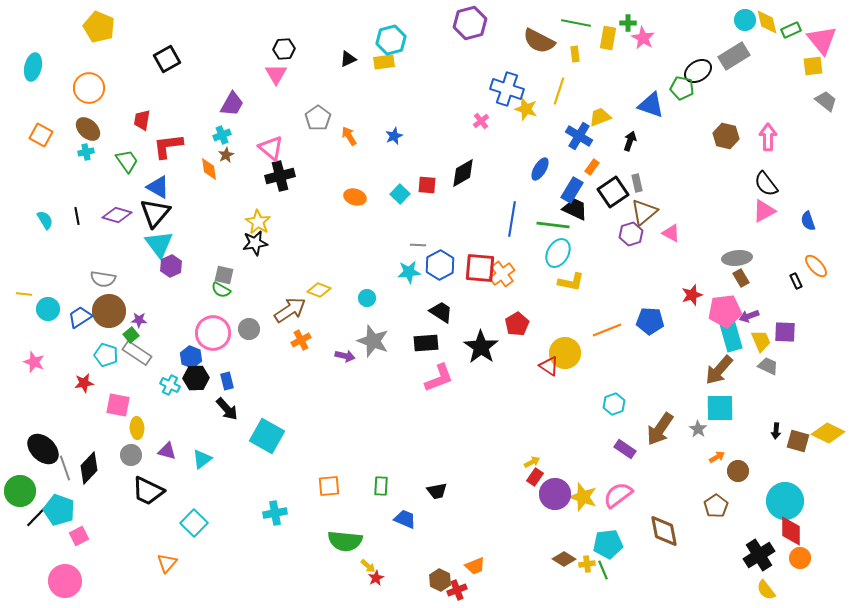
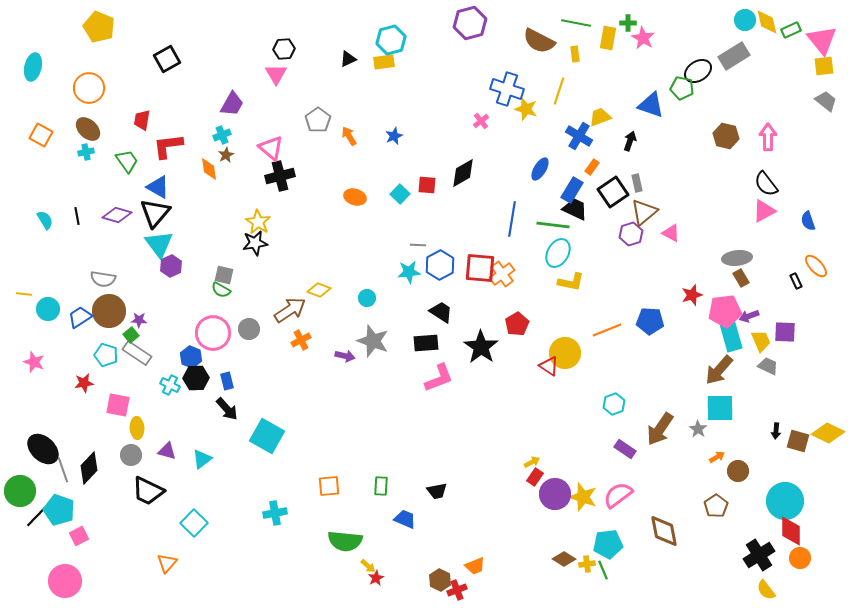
yellow square at (813, 66): moved 11 px right
gray pentagon at (318, 118): moved 2 px down
gray line at (65, 468): moved 2 px left, 2 px down
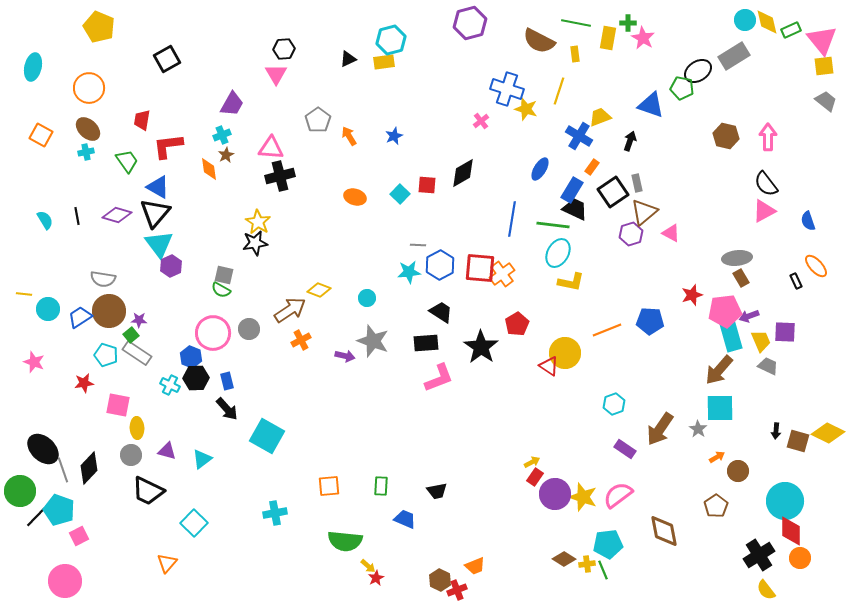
pink triangle at (271, 148): rotated 36 degrees counterclockwise
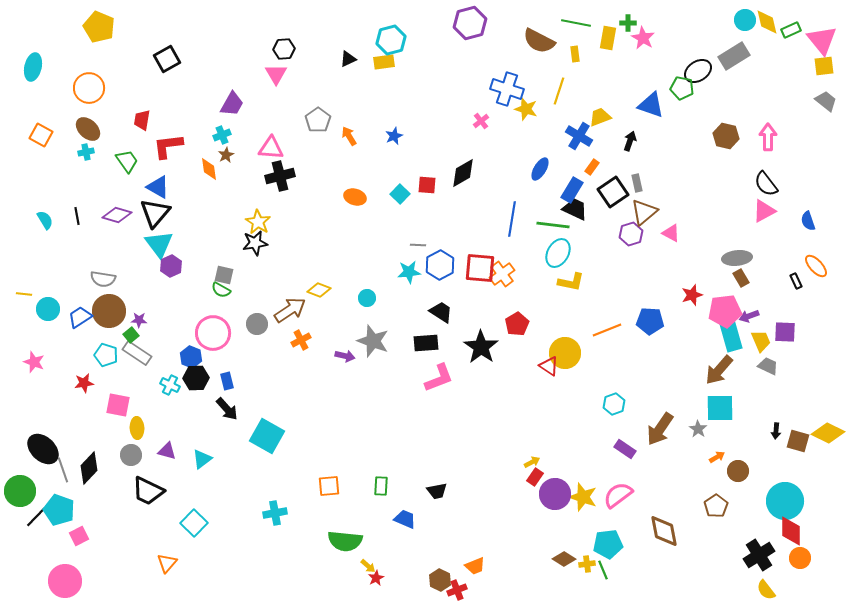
gray circle at (249, 329): moved 8 px right, 5 px up
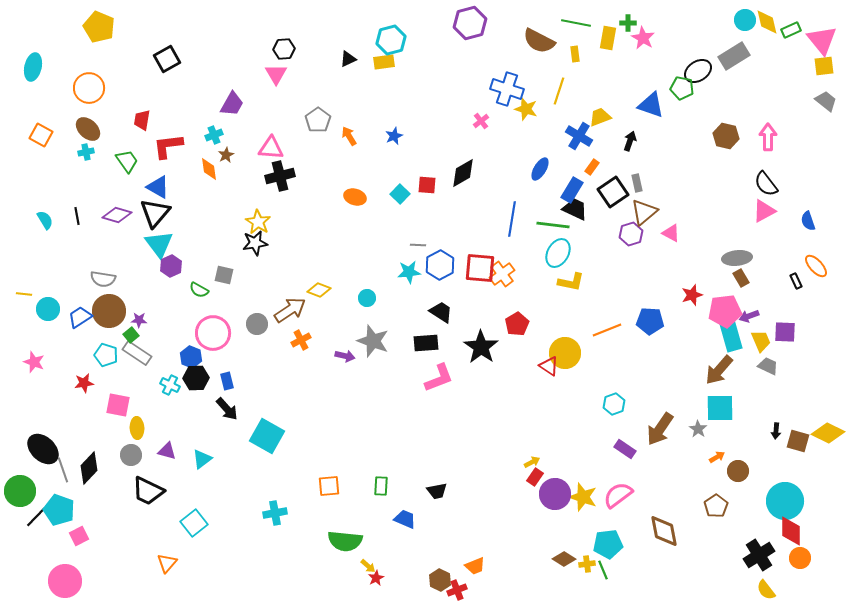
cyan cross at (222, 135): moved 8 px left
green semicircle at (221, 290): moved 22 px left
cyan square at (194, 523): rotated 8 degrees clockwise
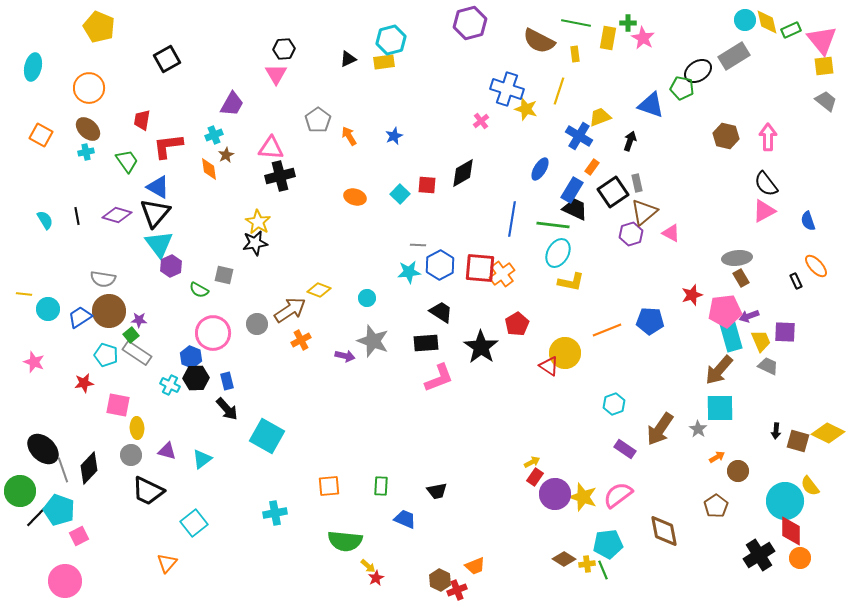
yellow semicircle at (766, 590): moved 44 px right, 104 px up
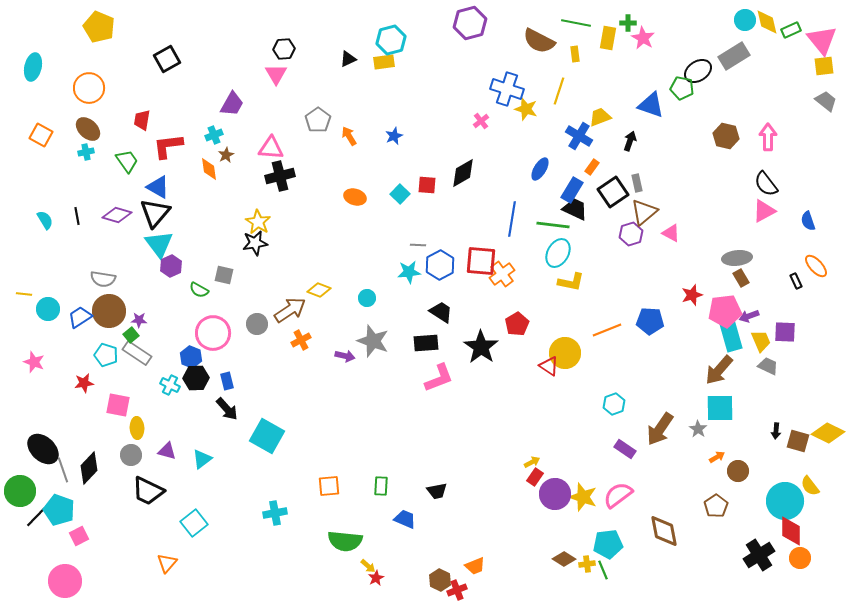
red square at (480, 268): moved 1 px right, 7 px up
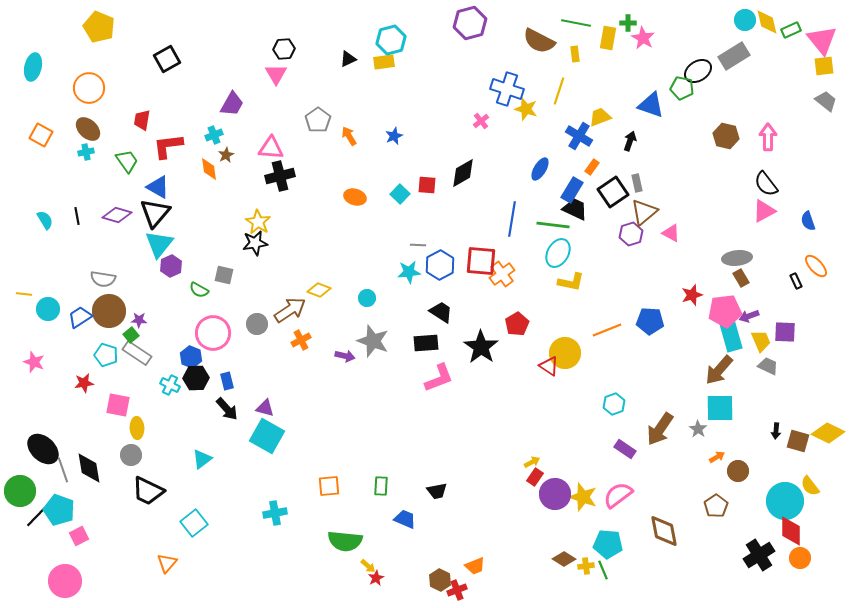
cyan triangle at (159, 244): rotated 16 degrees clockwise
purple triangle at (167, 451): moved 98 px right, 43 px up
black diamond at (89, 468): rotated 52 degrees counterclockwise
cyan pentagon at (608, 544): rotated 12 degrees clockwise
yellow cross at (587, 564): moved 1 px left, 2 px down
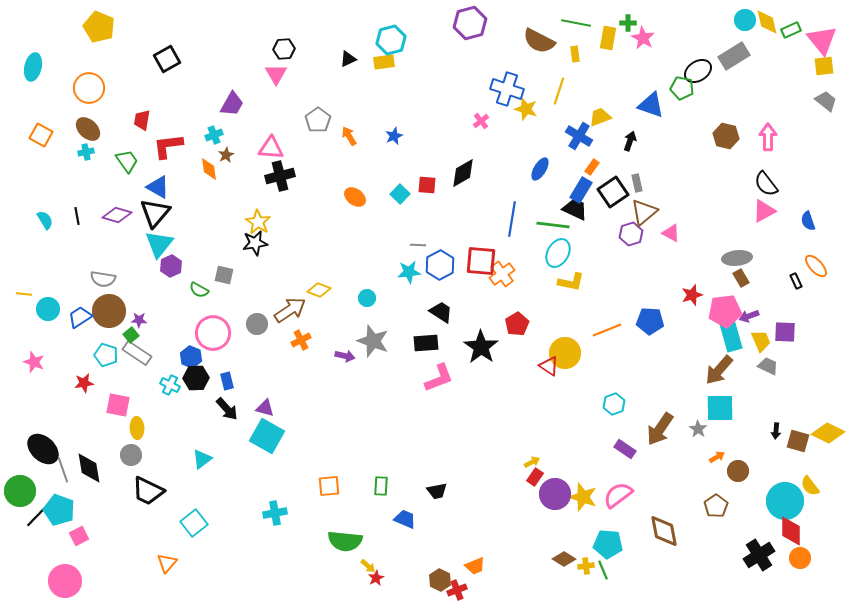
blue rectangle at (572, 190): moved 9 px right
orange ellipse at (355, 197): rotated 20 degrees clockwise
